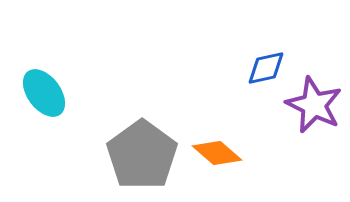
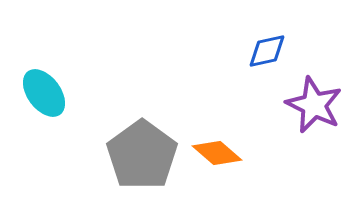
blue diamond: moved 1 px right, 17 px up
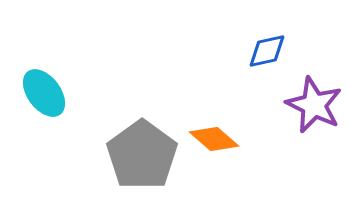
orange diamond: moved 3 px left, 14 px up
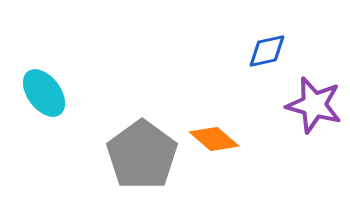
purple star: rotated 10 degrees counterclockwise
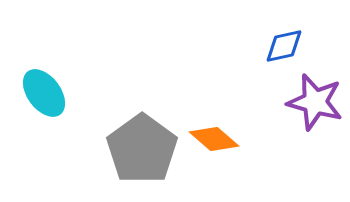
blue diamond: moved 17 px right, 5 px up
purple star: moved 1 px right, 3 px up
gray pentagon: moved 6 px up
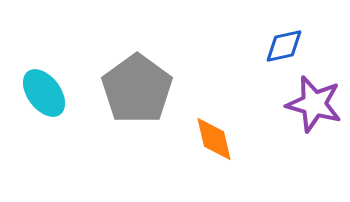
purple star: moved 1 px left, 2 px down
orange diamond: rotated 36 degrees clockwise
gray pentagon: moved 5 px left, 60 px up
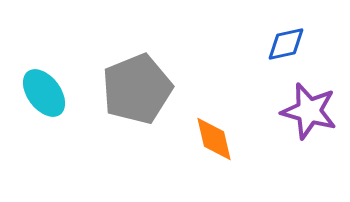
blue diamond: moved 2 px right, 2 px up
gray pentagon: rotated 14 degrees clockwise
purple star: moved 5 px left, 7 px down
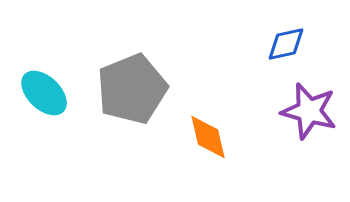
gray pentagon: moved 5 px left
cyan ellipse: rotated 9 degrees counterclockwise
orange diamond: moved 6 px left, 2 px up
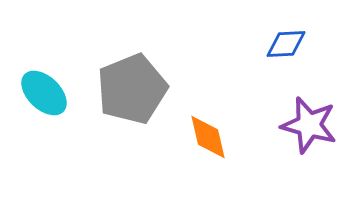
blue diamond: rotated 9 degrees clockwise
purple star: moved 14 px down
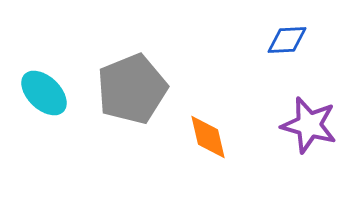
blue diamond: moved 1 px right, 4 px up
